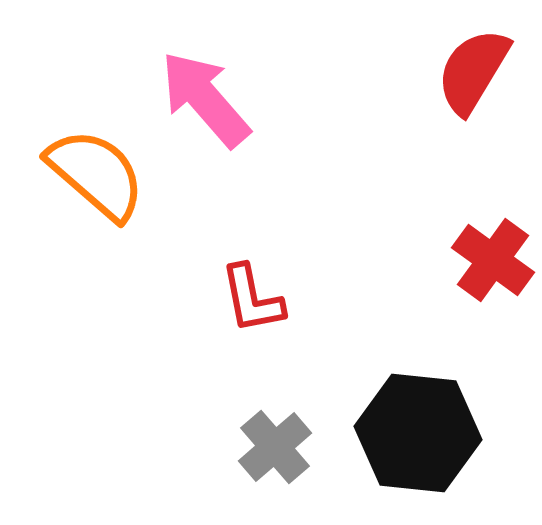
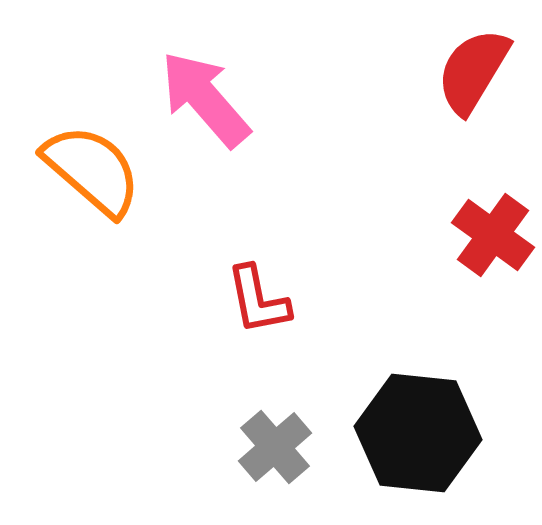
orange semicircle: moved 4 px left, 4 px up
red cross: moved 25 px up
red L-shape: moved 6 px right, 1 px down
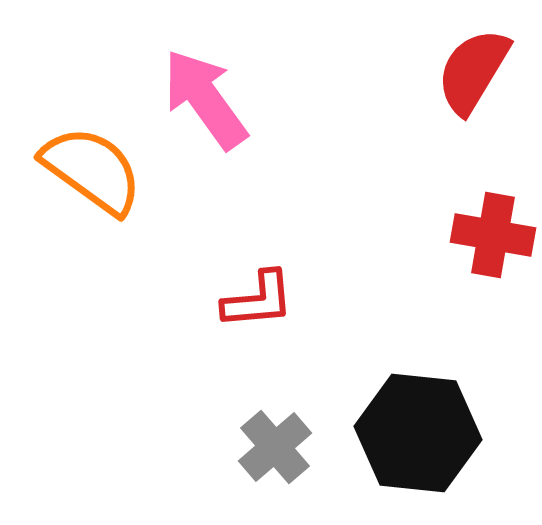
pink arrow: rotated 5 degrees clockwise
orange semicircle: rotated 5 degrees counterclockwise
red cross: rotated 26 degrees counterclockwise
red L-shape: rotated 84 degrees counterclockwise
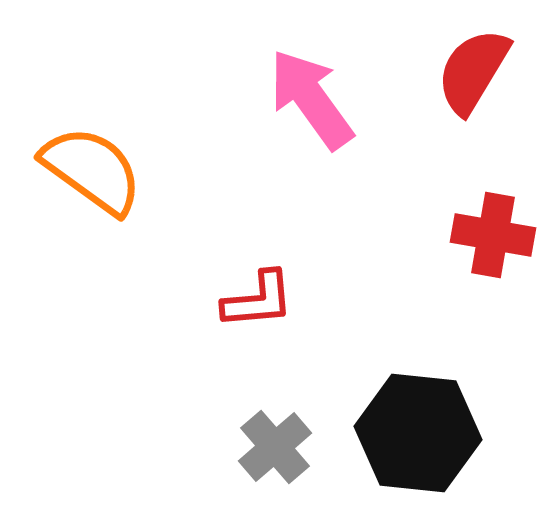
pink arrow: moved 106 px right
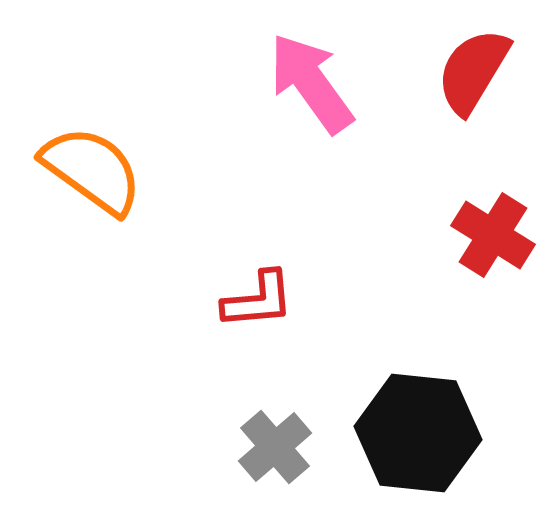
pink arrow: moved 16 px up
red cross: rotated 22 degrees clockwise
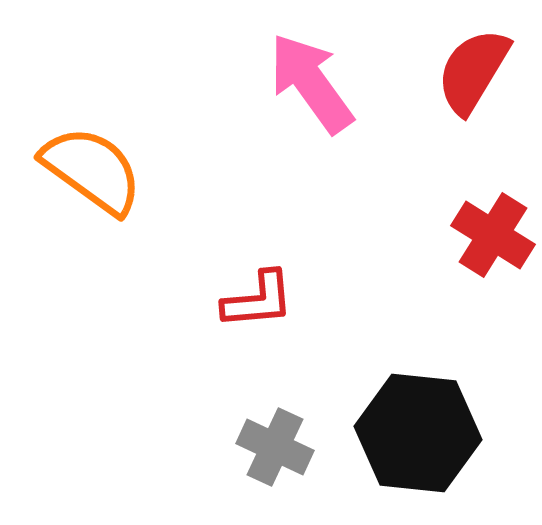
gray cross: rotated 24 degrees counterclockwise
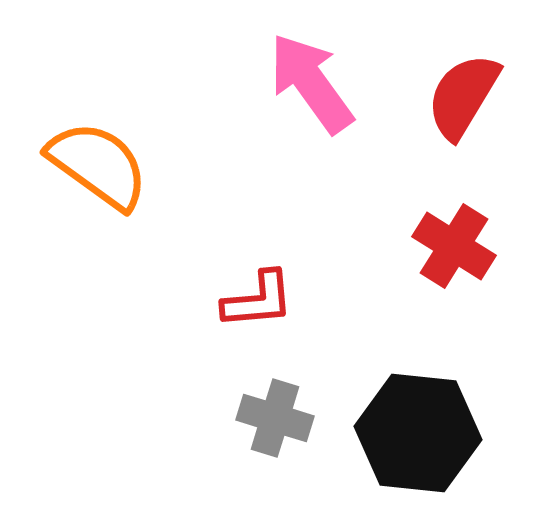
red semicircle: moved 10 px left, 25 px down
orange semicircle: moved 6 px right, 5 px up
red cross: moved 39 px left, 11 px down
gray cross: moved 29 px up; rotated 8 degrees counterclockwise
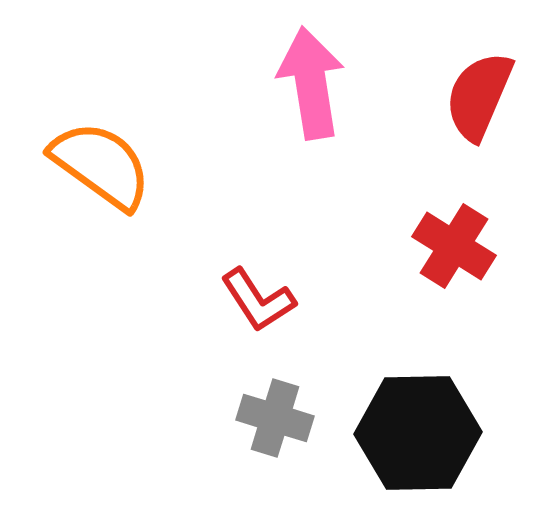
pink arrow: rotated 27 degrees clockwise
red semicircle: moved 16 px right; rotated 8 degrees counterclockwise
orange semicircle: moved 3 px right
red L-shape: rotated 62 degrees clockwise
black hexagon: rotated 7 degrees counterclockwise
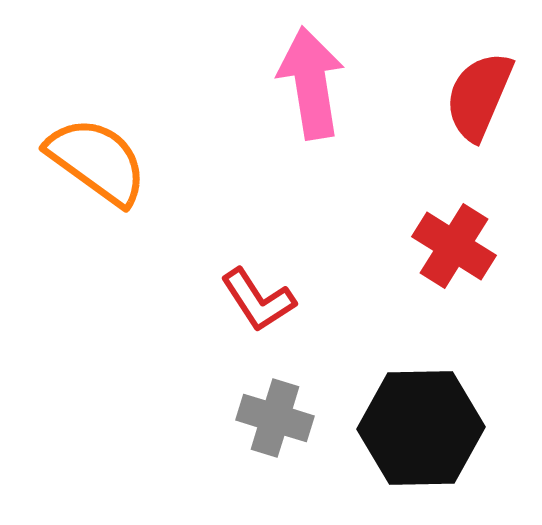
orange semicircle: moved 4 px left, 4 px up
black hexagon: moved 3 px right, 5 px up
